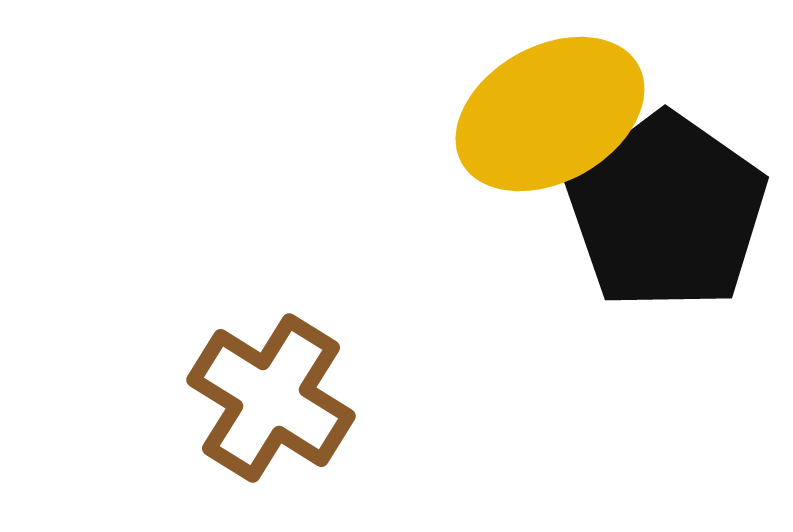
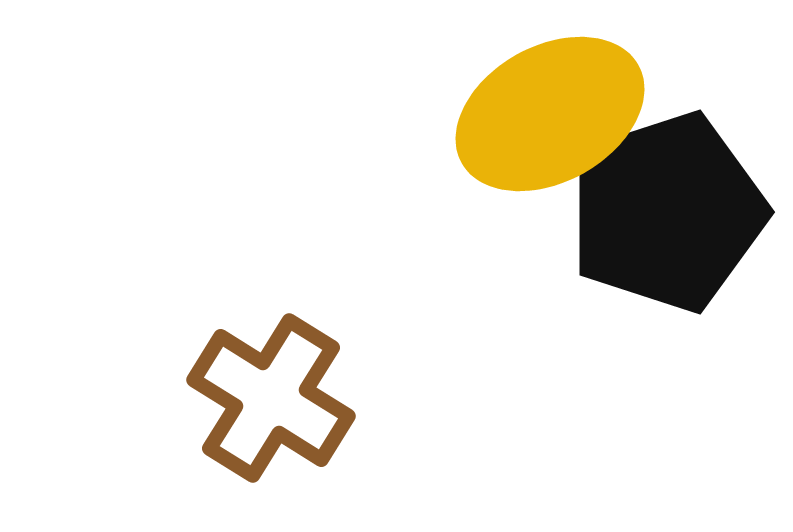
black pentagon: rotated 19 degrees clockwise
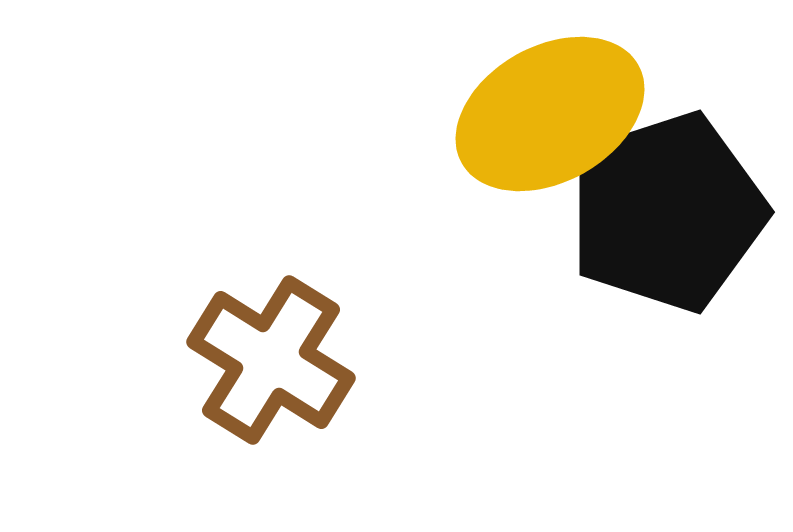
brown cross: moved 38 px up
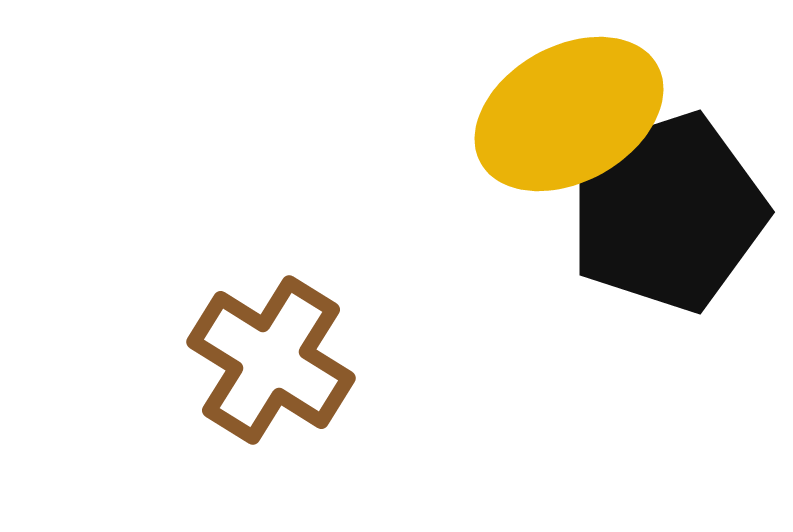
yellow ellipse: moved 19 px right
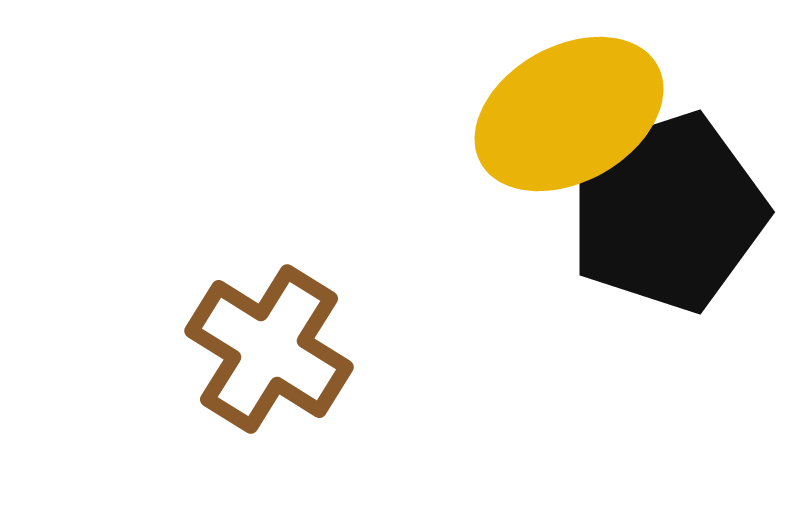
brown cross: moved 2 px left, 11 px up
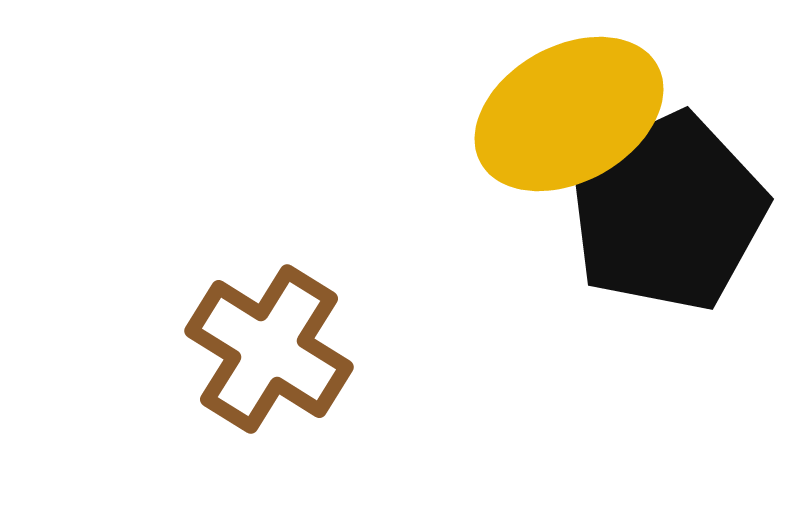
black pentagon: rotated 7 degrees counterclockwise
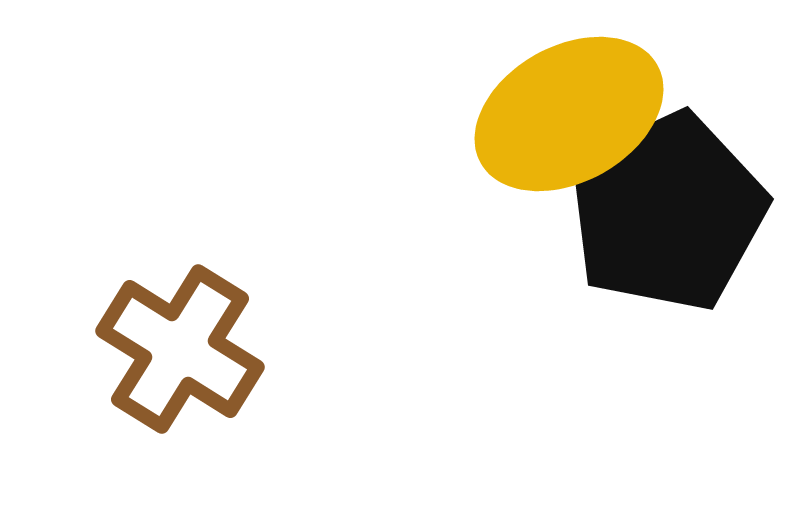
brown cross: moved 89 px left
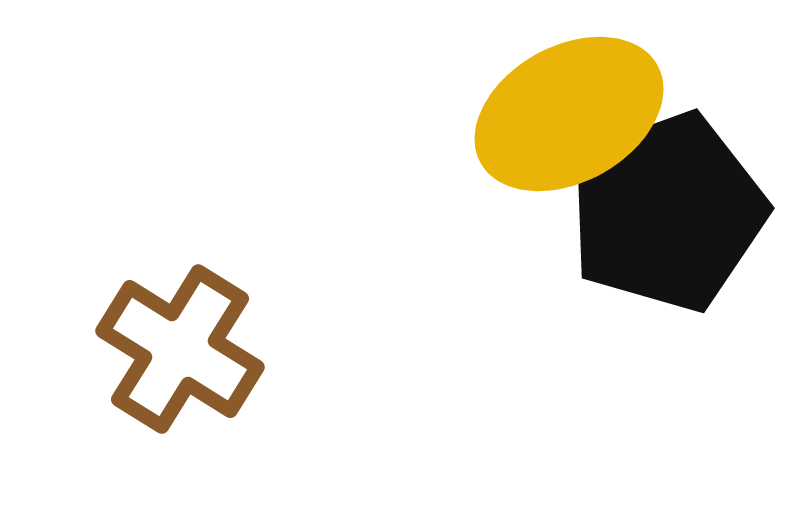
black pentagon: rotated 5 degrees clockwise
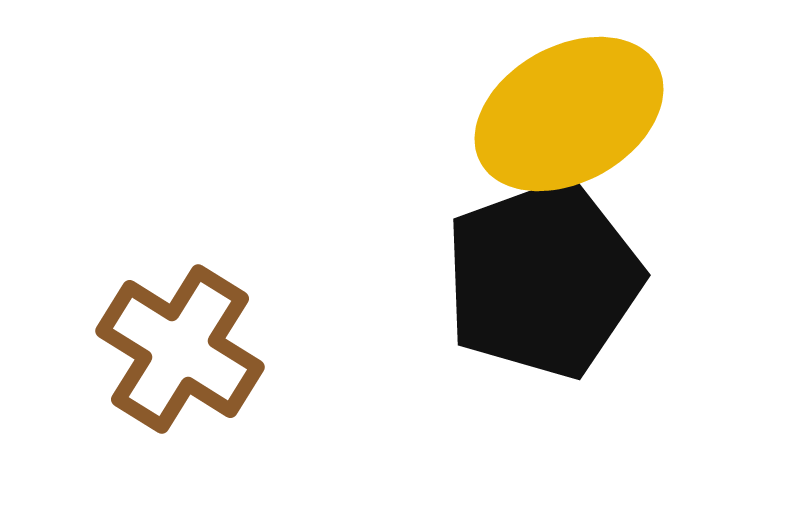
black pentagon: moved 124 px left, 67 px down
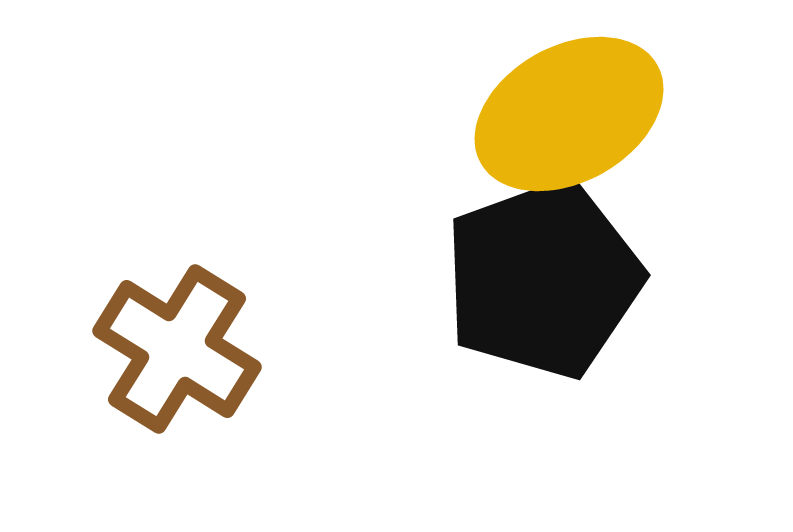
brown cross: moved 3 px left
